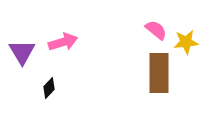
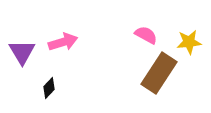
pink semicircle: moved 10 px left, 5 px down; rotated 10 degrees counterclockwise
yellow star: moved 3 px right
brown rectangle: rotated 33 degrees clockwise
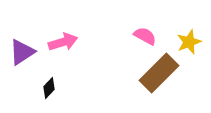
pink semicircle: moved 1 px left, 1 px down
yellow star: rotated 15 degrees counterclockwise
purple triangle: rotated 28 degrees clockwise
brown rectangle: rotated 12 degrees clockwise
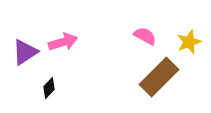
purple triangle: moved 3 px right
brown rectangle: moved 4 px down
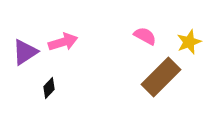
brown rectangle: moved 2 px right
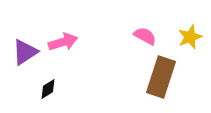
yellow star: moved 1 px right, 5 px up
brown rectangle: rotated 27 degrees counterclockwise
black diamond: moved 1 px left, 1 px down; rotated 15 degrees clockwise
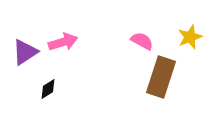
pink semicircle: moved 3 px left, 5 px down
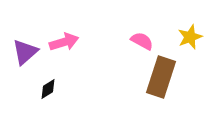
pink arrow: moved 1 px right
purple triangle: rotated 8 degrees counterclockwise
